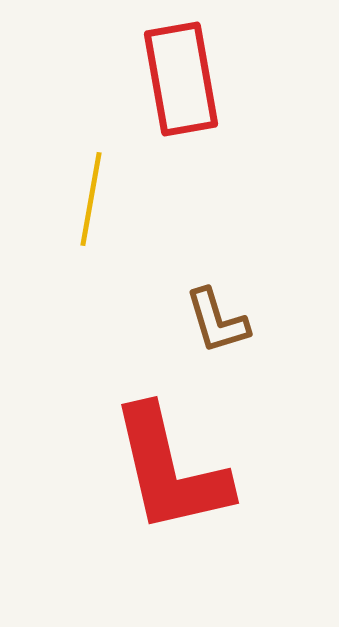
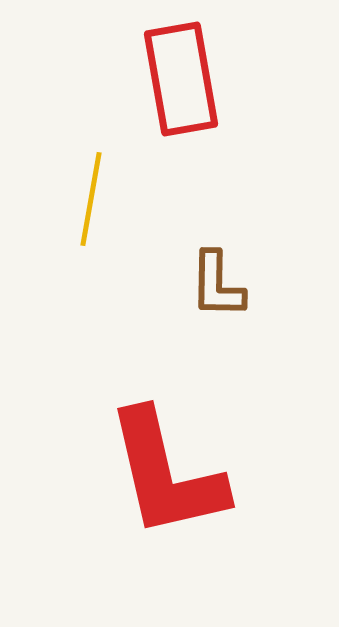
brown L-shape: moved 36 px up; rotated 18 degrees clockwise
red L-shape: moved 4 px left, 4 px down
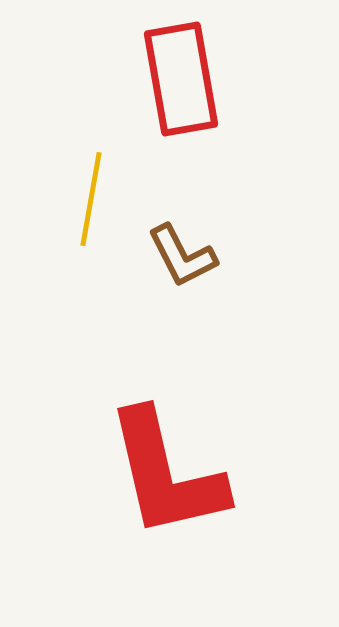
brown L-shape: moved 35 px left, 29 px up; rotated 28 degrees counterclockwise
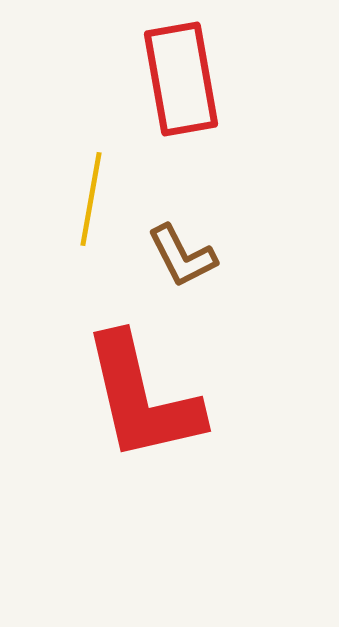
red L-shape: moved 24 px left, 76 px up
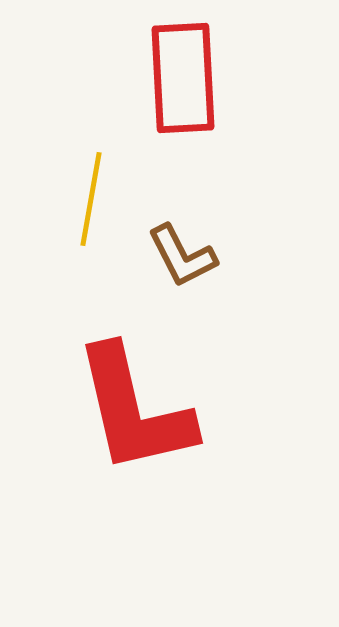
red rectangle: moved 2 px right, 1 px up; rotated 7 degrees clockwise
red L-shape: moved 8 px left, 12 px down
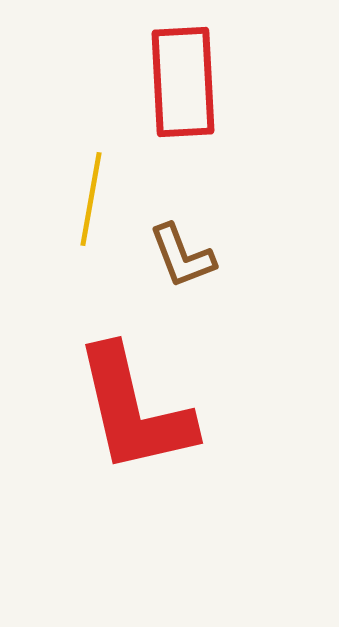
red rectangle: moved 4 px down
brown L-shape: rotated 6 degrees clockwise
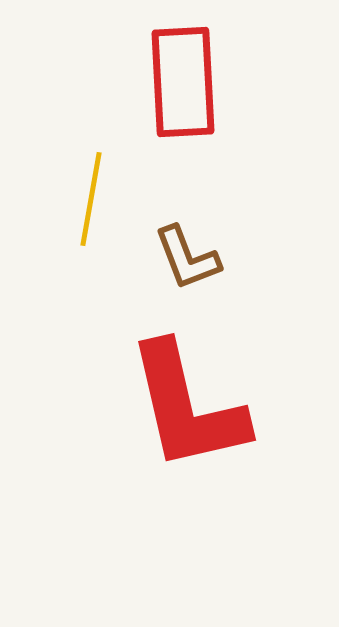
brown L-shape: moved 5 px right, 2 px down
red L-shape: moved 53 px right, 3 px up
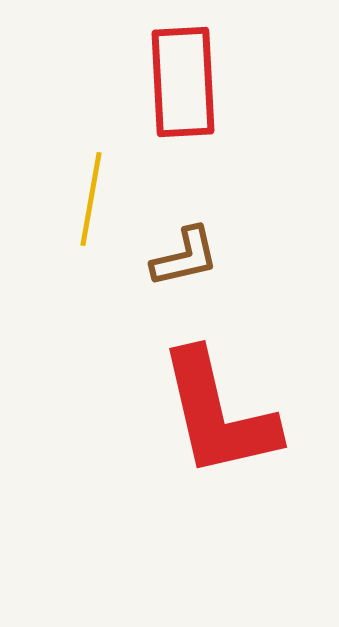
brown L-shape: moved 2 px left, 1 px up; rotated 82 degrees counterclockwise
red L-shape: moved 31 px right, 7 px down
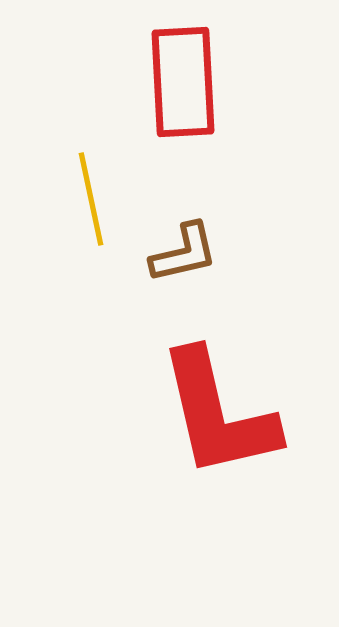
yellow line: rotated 22 degrees counterclockwise
brown L-shape: moved 1 px left, 4 px up
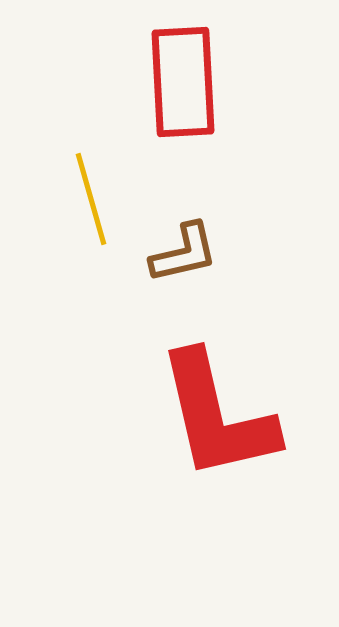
yellow line: rotated 4 degrees counterclockwise
red L-shape: moved 1 px left, 2 px down
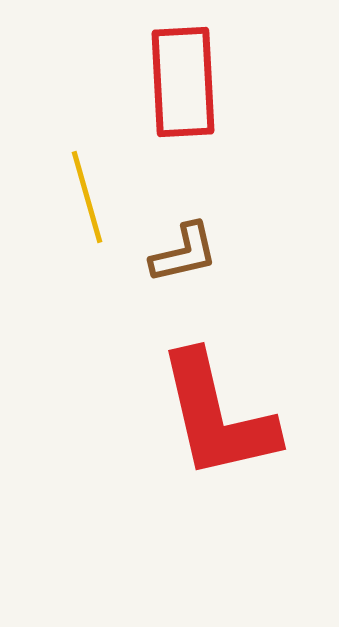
yellow line: moved 4 px left, 2 px up
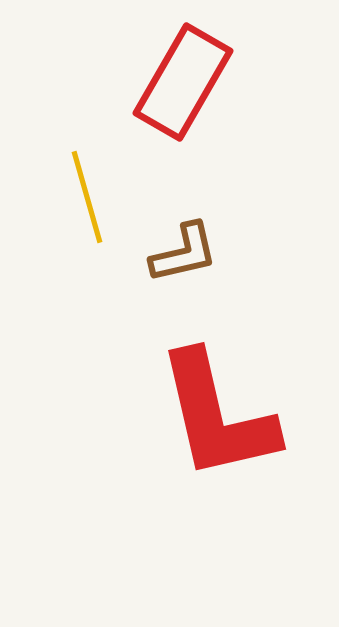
red rectangle: rotated 33 degrees clockwise
